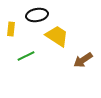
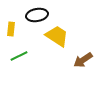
green line: moved 7 px left
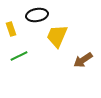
yellow rectangle: rotated 24 degrees counterclockwise
yellow trapezoid: rotated 100 degrees counterclockwise
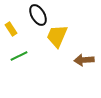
black ellipse: moved 1 px right; rotated 70 degrees clockwise
yellow rectangle: rotated 16 degrees counterclockwise
brown arrow: moved 1 px right; rotated 30 degrees clockwise
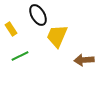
green line: moved 1 px right
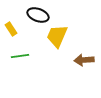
black ellipse: rotated 40 degrees counterclockwise
green line: rotated 18 degrees clockwise
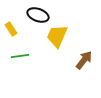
brown arrow: rotated 132 degrees clockwise
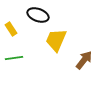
yellow trapezoid: moved 1 px left, 4 px down
green line: moved 6 px left, 2 px down
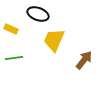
black ellipse: moved 1 px up
yellow rectangle: rotated 32 degrees counterclockwise
yellow trapezoid: moved 2 px left
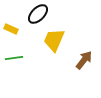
black ellipse: rotated 65 degrees counterclockwise
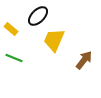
black ellipse: moved 2 px down
yellow rectangle: rotated 16 degrees clockwise
green line: rotated 30 degrees clockwise
